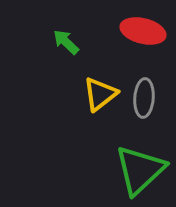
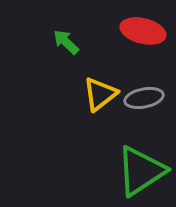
gray ellipse: rotated 75 degrees clockwise
green triangle: moved 1 px right, 1 px down; rotated 10 degrees clockwise
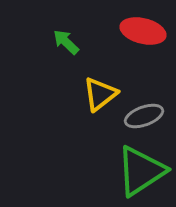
gray ellipse: moved 18 px down; rotated 9 degrees counterclockwise
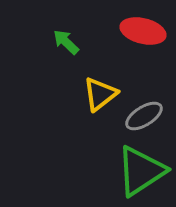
gray ellipse: rotated 12 degrees counterclockwise
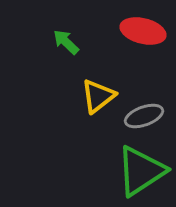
yellow triangle: moved 2 px left, 2 px down
gray ellipse: rotated 12 degrees clockwise
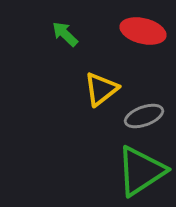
green arrow: moved 1 px left, 8 px up
yellow triangle: moved 3 px right, 7 px up
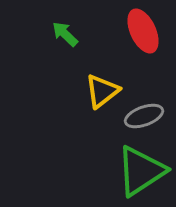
red ellipse: rotated 51 degrees clockwise
yellow triangle: moved 1 px right, 2 px down
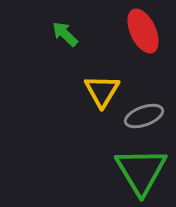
yellow triangle: rotated 21 degrees counterclockwise
green triangle: rotated 28 degrees counterclockwise
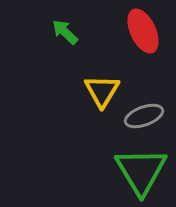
green arrow: moved 2 px up
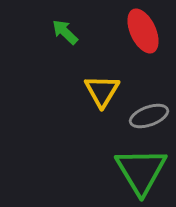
gray ellipse: moved 5 px right
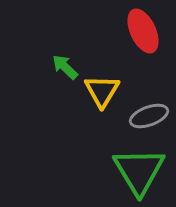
green arrow: moved 35 px down
green triangle: moved 2 px left
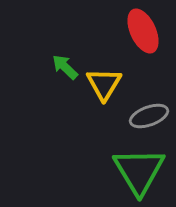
yellow triangle: moved 2 px right, 7 px up
